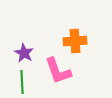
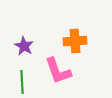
purple star: moved 7 px up
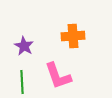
orange cross: moved 2 px left, 5 px up
pink L-shape: moved 5 px down
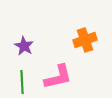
orange cross: moved 12 px right, 4 px down; rotated 15 degrees counterclockwise
pink L-shape: moved 1 px down; rotated 84 degrees counterclockwise
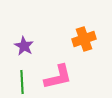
orange cross: moved 1 px left, 1 px up
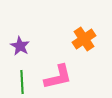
orange cross: rotated 15 degrees counterclockwise
purple star: moved 4 px left
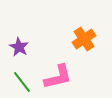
purple star: moved 1 px left, 1 px down
green line: rotated 35 degrees counterclockwise
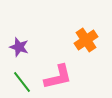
orange cross: moved 2 px right, 1 px down
purple star: rotated 12 degrees counterclockwise
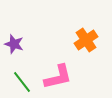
purple star: moved 5 px left, 3 px up
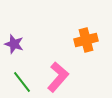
orange cross: rotated 20 degrees clockwise
pink L-shape: rotated 36 degrees counterclockwise
